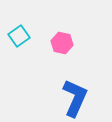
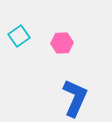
pink hexagon: rotated 15 degrees counterclockwise
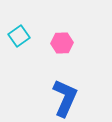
blue L-shape: moved 10 px left
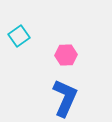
pink hexagon: moved 4 px right, 12 px down
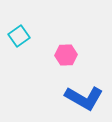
blue L-shape: moved 19 px right; rotated 96 degrees clockwise
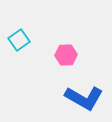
cyan square: moved 4 px down
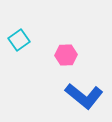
blue L-shape: moved 2 px up; rotated 9 degrees clockwise
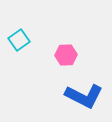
blue L-shape: rotated 12 degrees counterclockwise
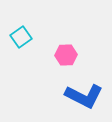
cyan square: moved 2 px right, 3 px up
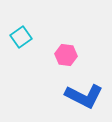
pink hexagon: rotated 10 degrees clockwise
